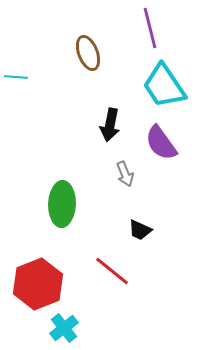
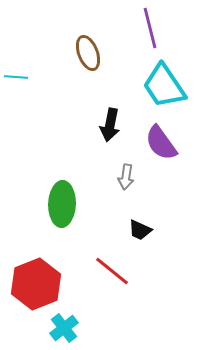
gray arrow: moved 1 px right, 3 px down; rotated 30 degrees clockwise
red hexagon: moved 2 px left
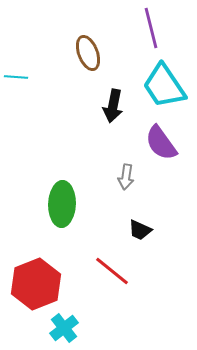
purple line: moved 1 px right
black arrow: moved 3 px right, 19 px up
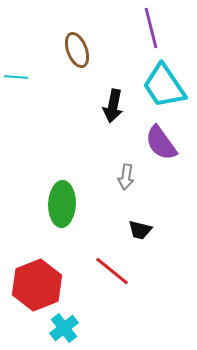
brown ellipse: moved 11 px left, 3 px up
black trapezoid: rotated 10 degrees counterclockwise
red hexagon: moved 1 px right, 1 px down
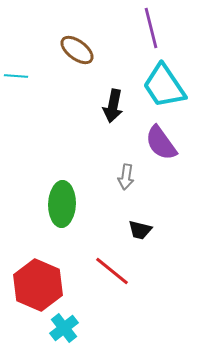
brown ellipse: rotated 32 degrees counterclockwise
cyan line: moved 1 px up
red hexagon: moved 1 px right; rotated 15 degrees counterclockwise
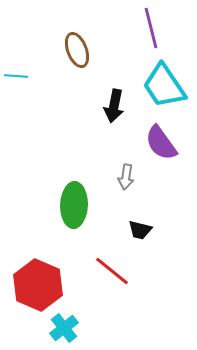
brown ellipse: rotated 32 degrees clockwise
black arrow: moved 1 px right
green ellipse: moved 12 px right, 1 px down
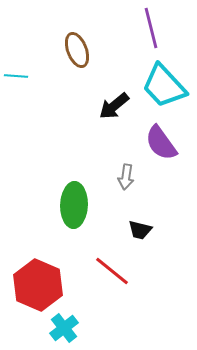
cyan trapezoid: rotated 9 degrees counterclockwise
black arrow: rotated 40 degrees clockwise
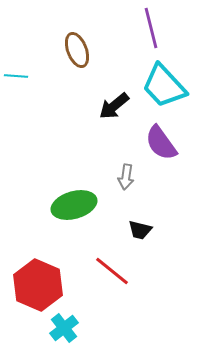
green ellipse: rotated 72 degrees clockwise
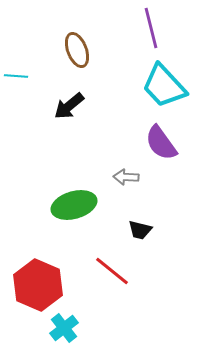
black arrow: moved 45 px left
gray arrow: rotated 85 degrees clockwise
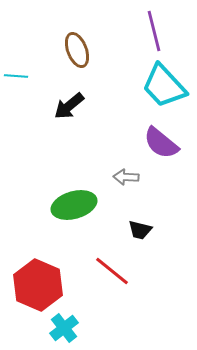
purple line: moved 3 px right, 3 px down
purple semicircle: rotated 15 degrees counterclockwise
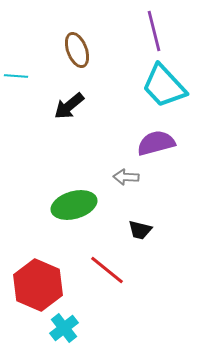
purple semicircle: moved 5 px left; rotated 126 degrees clockwise
red line: moved 5 px left, 1 px up
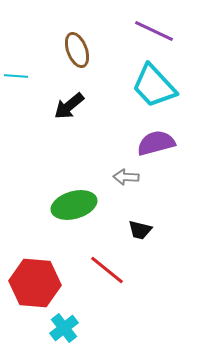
purple line: rotated 51 degrees counterclockwise
cyan trapezoid: moved 10 px left
red hexagon: moved 3 px left, 2 px up; rotated 18 degrees counterclockwise
